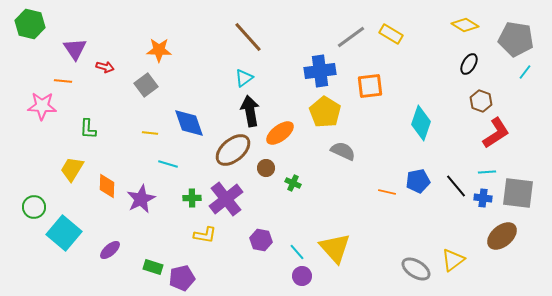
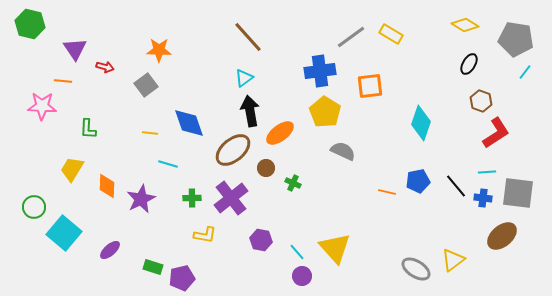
purple cross at (226, 199): moved 5 px right, 1 px up
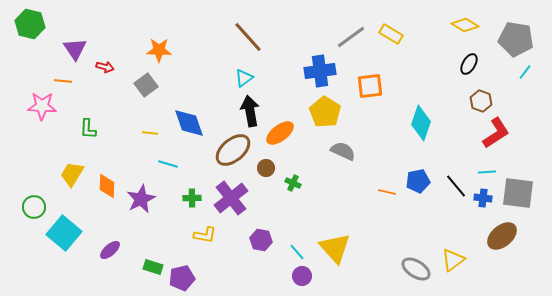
yellow trapezoid at (72, 169): moved 5 px down
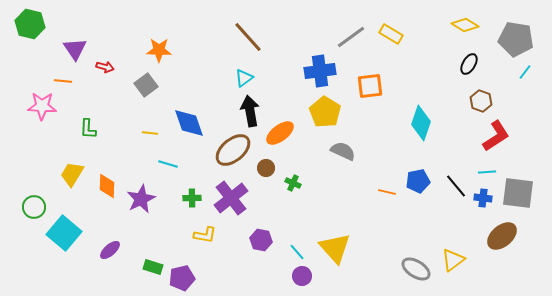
red L-shape at (496, 133): moved 3 px down
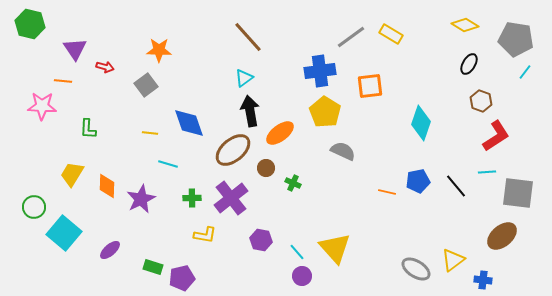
blue cross at (483, 198): moved 82 px down
